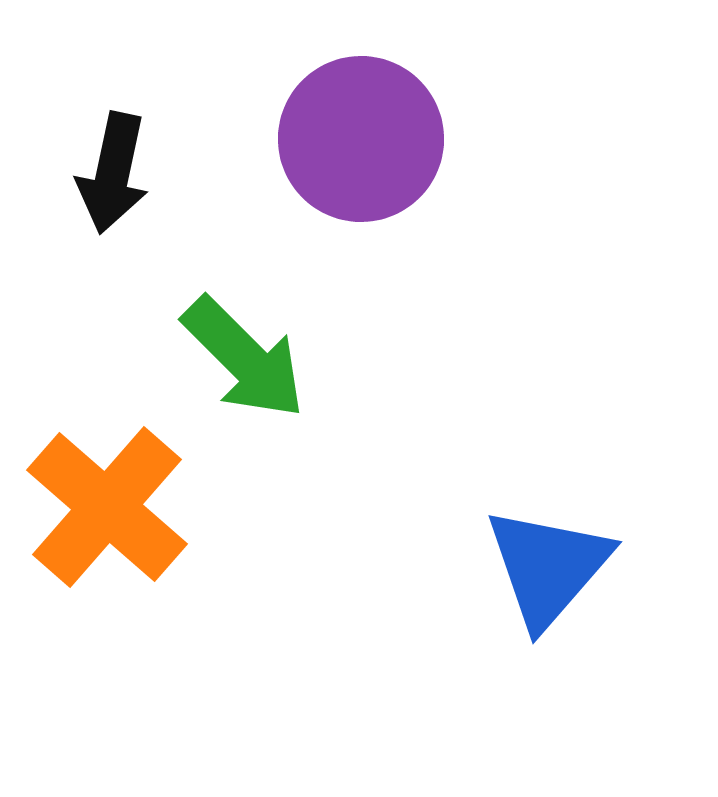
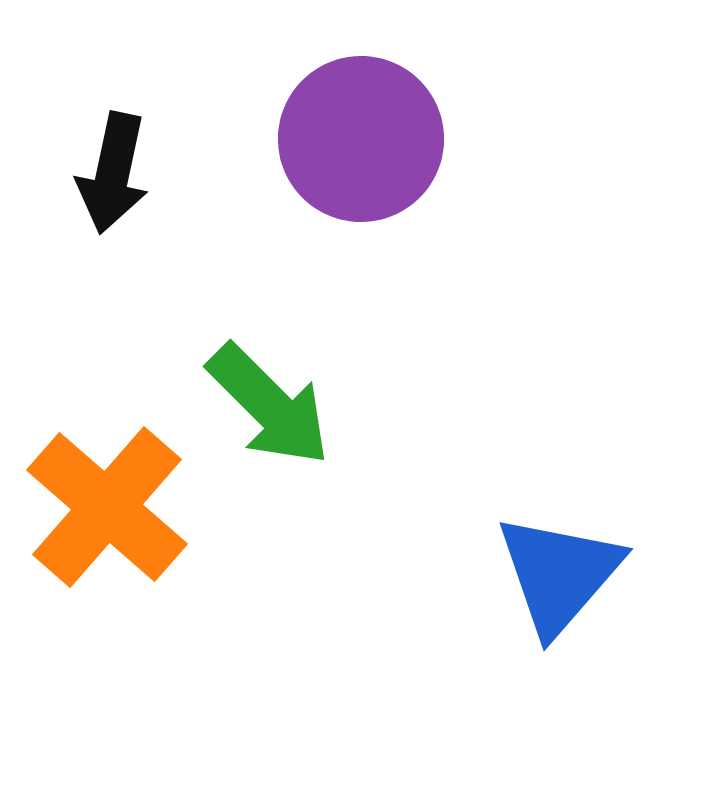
green arrow: moved 25 px right, 47 px down
blue triangle: moved 11 px right, 7 px down
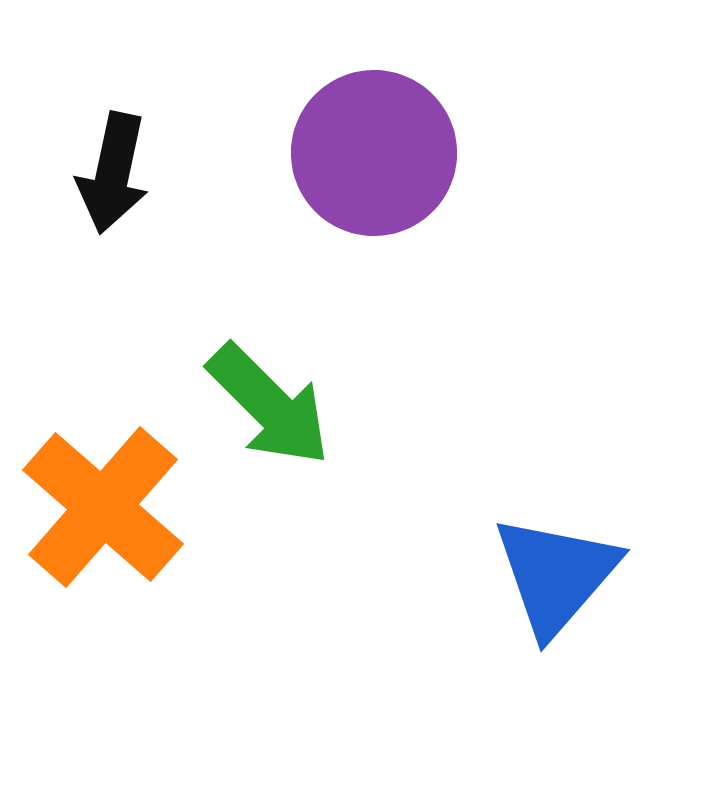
purple circle: moved 13 px right, 14 px down
orange cross: moved 4 px left
blue triangle: moved 3 px left, 1 px down
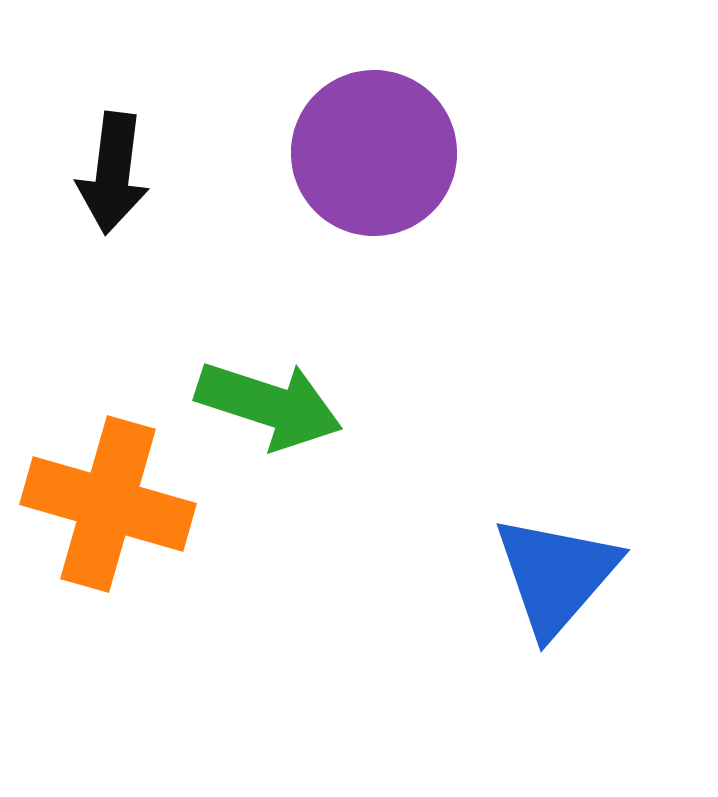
black arrow: rotated 5 degrees counterclockwise
green arrow: rotated 27 degrees counterclockwise
orange cross: moved 5 px right, 3 px up; rotated 25 degrees counterclockwise
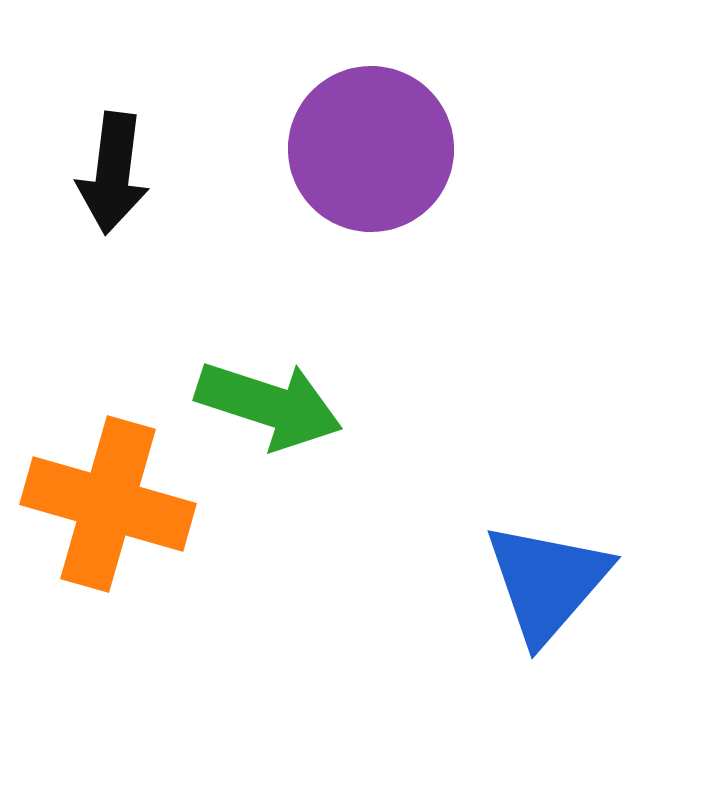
purple circle: moved 3 px left, 4 px up
blue triangle: moved 9 px left, 7 px down
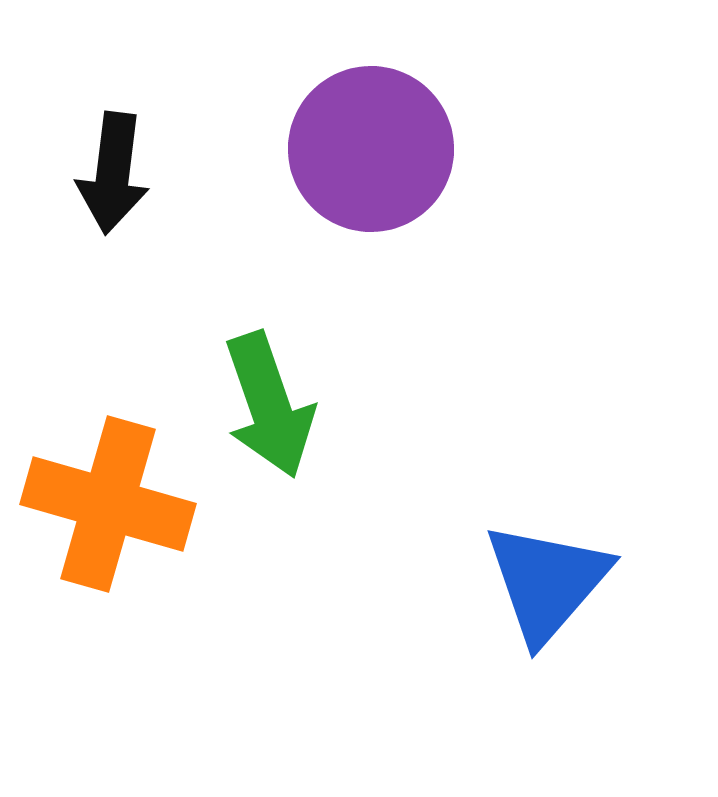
green arrow: rotated 53 degrees clockwise
